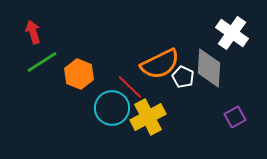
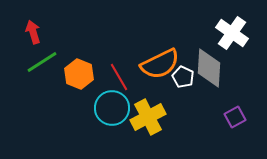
red line: moved 11 px left, 10 px up; rotated 16 degrees clockwise
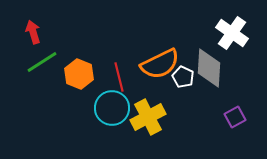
red line: rotated 16 degrees clockwise
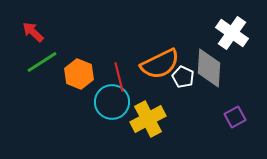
red arrow: rotated 30 degrees counterclockwise
cyan circle: moved 6 px up
yellow cross: moved 2 px down
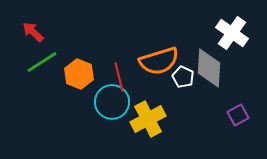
orange semicircle: moved 1 px left, 3 px up; rotated 9 degrees clockwise
purple square: moved 3 px right, 2 px up
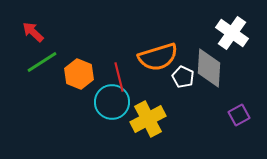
orange semicircle: moved 1 px left, 4 px up
purple square: moved 1 px right
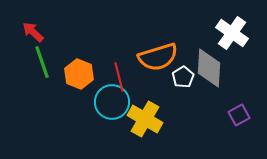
green line: rotated 76 degrees counterclockwise
white pentagon: rotated 15 degrees clockwise
yellow cross: moved 3 px left; rotated 32 degrees counterclockwise
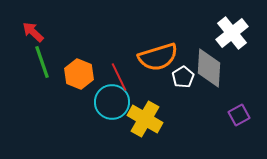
white cross: rotated 16 degrees clockwise
red line: rotated 12 degrees counterclockwise
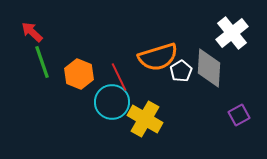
red arrow: moved 1 px left
white pentagon: moved 2 px left, 6 px up
